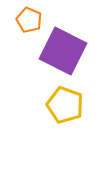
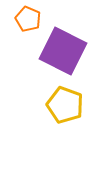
orange pentagon: moved 1 px left, 1 px up
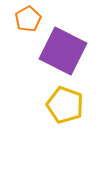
orange pentagon: rotated 20 degrees clockwise
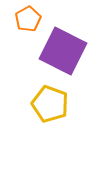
yellow pentagon: moved 15 px left, 1 px up
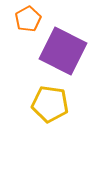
yellow pentagon: rotated 12 degrees counterclockwise
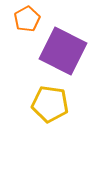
orange pentagon: moved 1 px left
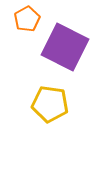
purple square: moved 2 px right, 4 px up
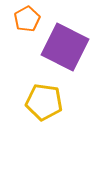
yellow pentagon: moved 6 px left, 2 px up
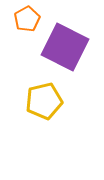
yellow pentagon: moved 1 px up; rotated 21 degrees counterclockwise
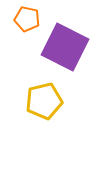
orange pentagon: rotated 30 degrees counterclockwise
